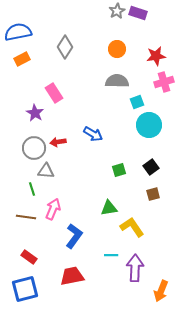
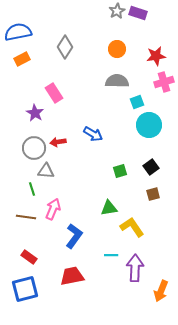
green square: moved 1 px right, 1 px down
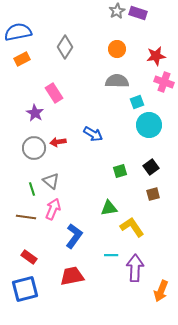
pink cross: rotated 36 degrees clockwise
gray triangle: moved 5 px right, 10 px down; rotated 36 degrees clockwise
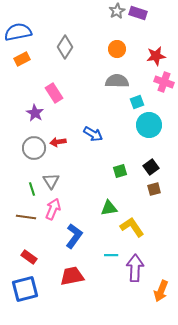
gray triangle: rotated 18 degrees clockwise
brown square: moved 1 px right, 5 px up
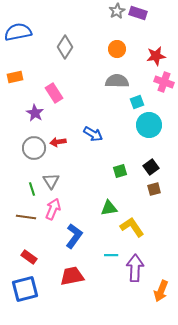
orange rectangle: moved 7 px left, 18 px down; rotated 14 degrees clockwise
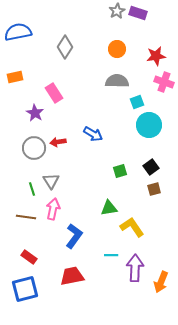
pink arrow: rotated 10 degrees counterclockwise
orange arrow: moved 9 px up
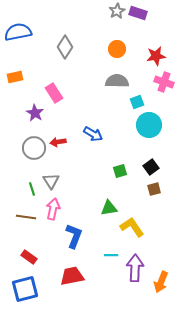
blue L-shape: rotated 15 degrees counterclockwise
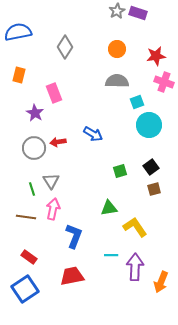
orange rectangle: moved 4 px right, 2 px up; rotated 63 degrees counterclockwise
pink rectangle: rotated 12 degrees clockwise
yellow L-shape: moved 3 px right
purple arrow: moved 1 px up
blue square: rotated 20 degrees counterclockwise
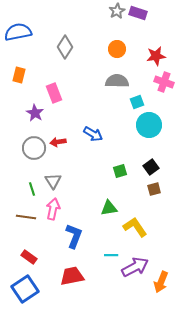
gray triangle: moved 2 px right
purple arrow: rotated 60 degrees clockwise
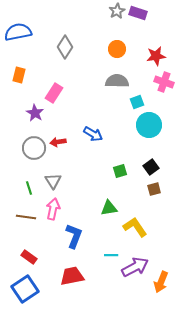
pink rectangle: rotated 54 degrees clockwise
green line: moved 3 px left, 1 px up
